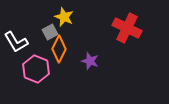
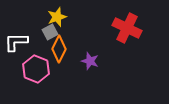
yellow star: moved 7 px left; rotated 30 degrees clockwise
white L-shape: rotated 120 degrees clockwise
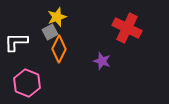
purple star: moved 12 px right
pink hexagon: moved 9 px left, 14 px down
